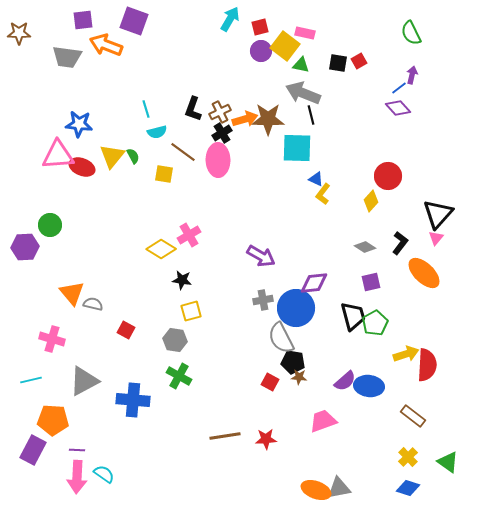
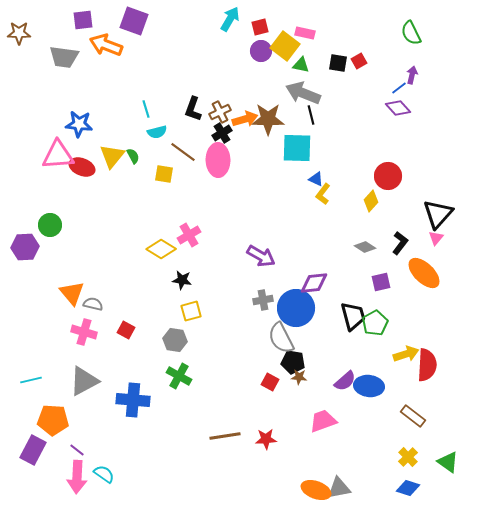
gray trapezoid at (67, 57): moved 3 px left
purple square at (371, 282): moved 10 px right
pink cross at (52, 339): moved 32 px right, 7 px up
purple line at (77, 450): rotated 35 degrees clockwise
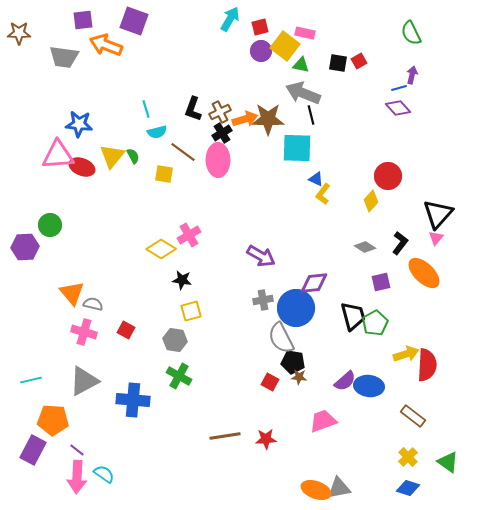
blue line at (399, 88): rotated 21 degrees clockwise
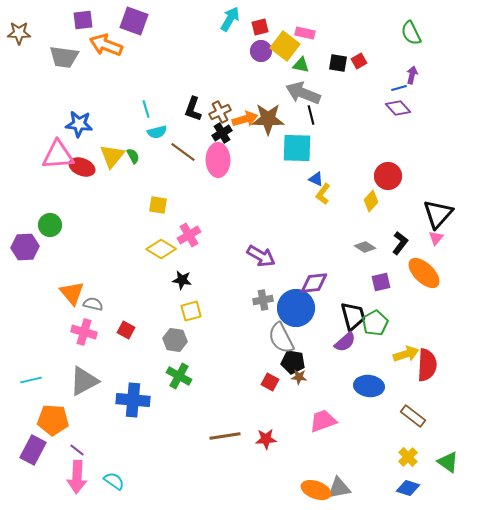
yellow square at (164, 174): moved 6 px left, 31 px down
purple semicircle at (345, 381): moved 39 px up
cyan semicircle at (104, 474): moved 10 px right, 7 px down
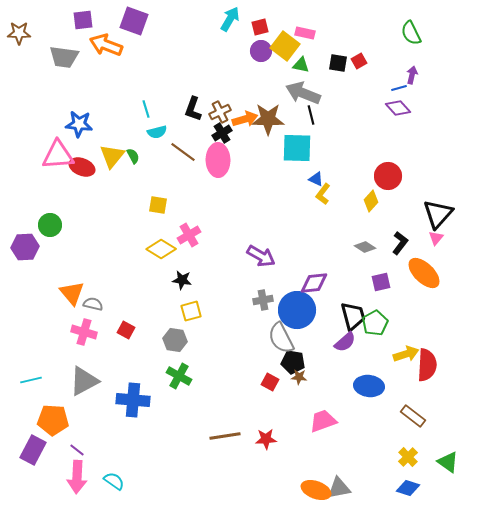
blue circle at (296, 308): moved 1 px right, 2 px down
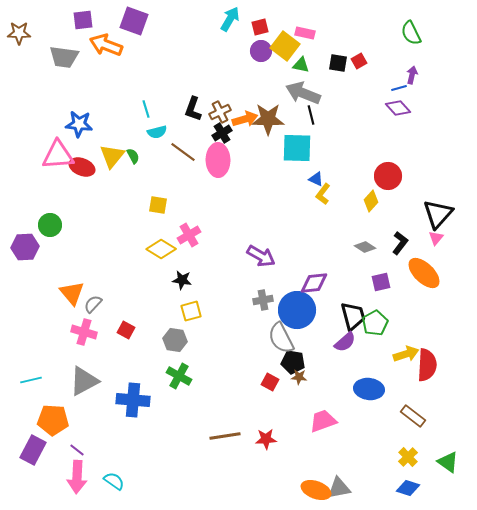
gray semicircle at (93, 304): rotated 60 degrees counterclockwise
blue ellipse at (369, 386): moved 3 px down
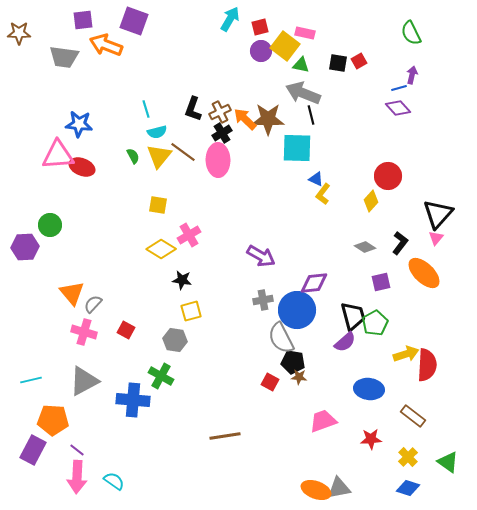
orange arrow at (245, 119): rotated 120 degrees counterclockwise
yellow triangle at (112, 156): moved 47 px right
green cross at (179, 376): moved 18 px left
red star at (266, 439): moved 105 px right
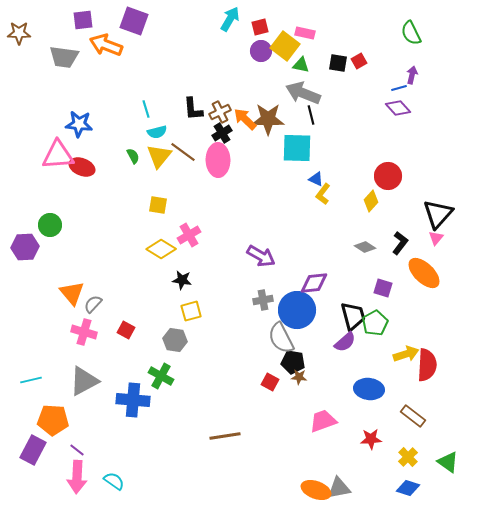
black L-shape at (193, 109): rotated 25 degrees counterclockwise
purple square at (381, 282): moved 2 px right, 6 px down; rotated 30 degrees clockwise
